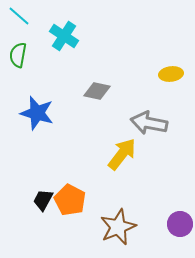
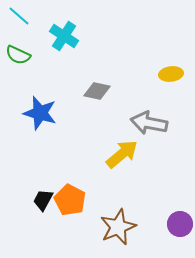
green semicircle: rotated 75 degrees counterclockwise
blue star: moved 3 px right
yellow arrow: rotated 12 degrees clockwise
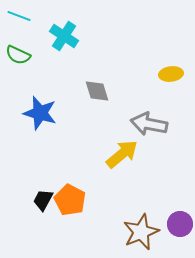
cyan line: rotated 20 degrees counterclockwise
gray diamond: rotated 60 degrees clockwise
gray arrow: moved 1 px down
brown star: moved 23 px right, 5 px down
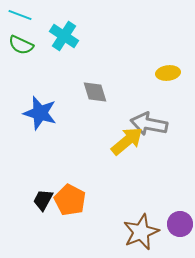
cyan line: moved 1 px right, 1 px up
green semicircle: moved 3 px right, 10 px up
yellow ellipse: moved 3 px left, 1 px up
gray diamond: moved 2 px left, 1 px down
yellow arrow: moved 5 px right, 13 px up
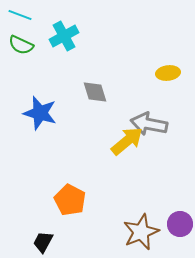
cyan cross: rotated 28 degrees clockwise
black trapezoid: moved 42 px down
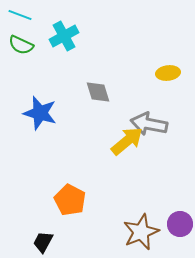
gray diamond: moved 3 px right
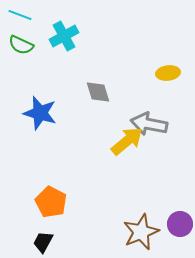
orange pentagon: moved 19 px left, 2 px down
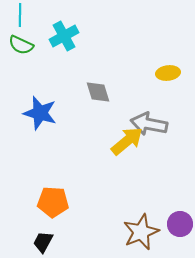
cyan line: rotated 70 degrees clockwise
orange pentagon: moved 2 px right; rotated 24 degrees counterclockwise
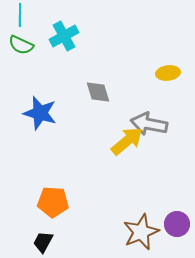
purple circle: moved 3 px left
